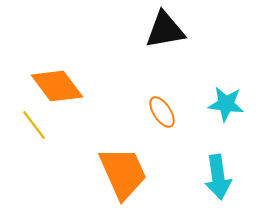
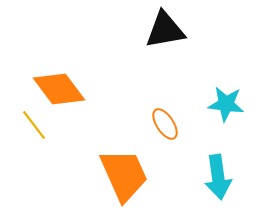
orange diamond: moved 2 px right, 3 px down
orange ellipse: moved 3 px right, 12 px down
orange trapezoid: moved 1 px right, 2 px down
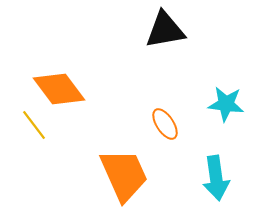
cyan arrow: moved 2 px left, 1 px down
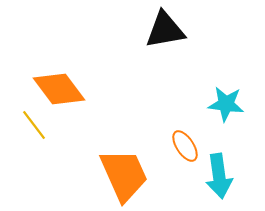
orange ellipse: moved 20 px right, 22 px down
cyan arrow: moved 3 px right, 2 px up
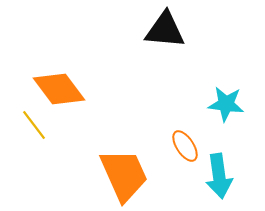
black triangle: rotated 15 degrees clockwise
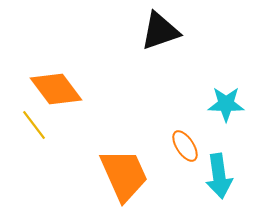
black triangle: moved 5 px left, 1 px down; rotated 24 degrees counterclockwise
orange diamond: moved 3 px left
cyan star: rotated 6 degrees counterclockwise
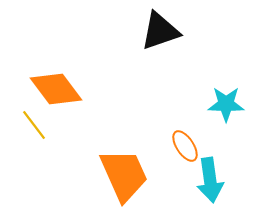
cyan arrow: moved 9 px left, 4 px down
